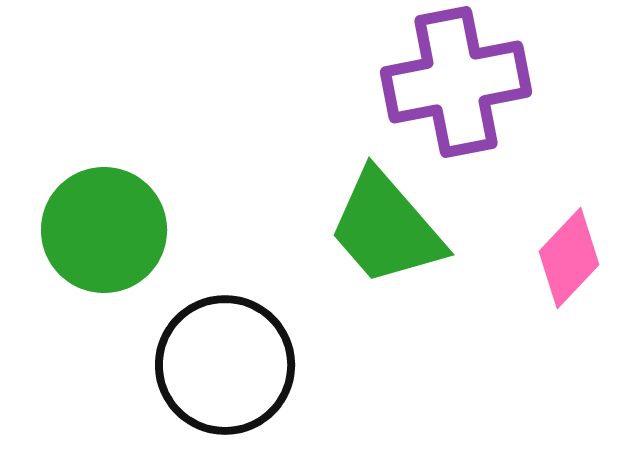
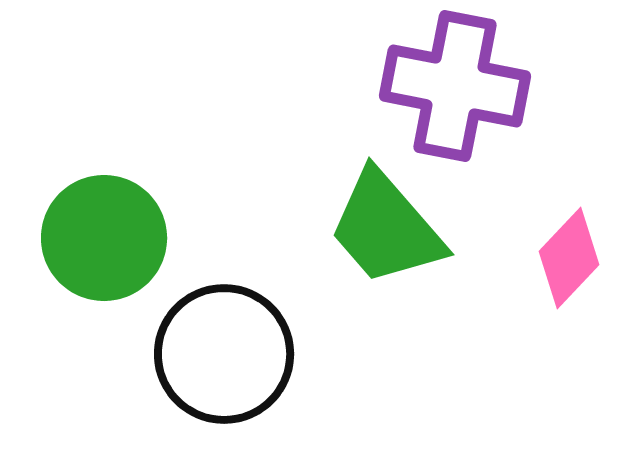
purple cross: moved 1 px left, 4 px down; rotated 22 degrees clockwise
green circle: moved 8 px down
black circle: moved 1 px left, 11 px up
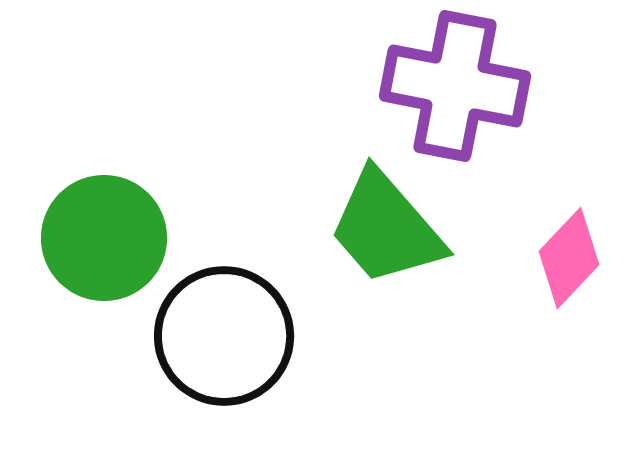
black circle: moved 18 px up
